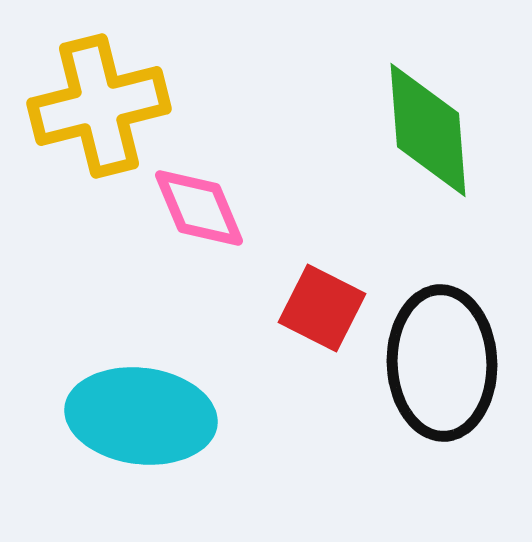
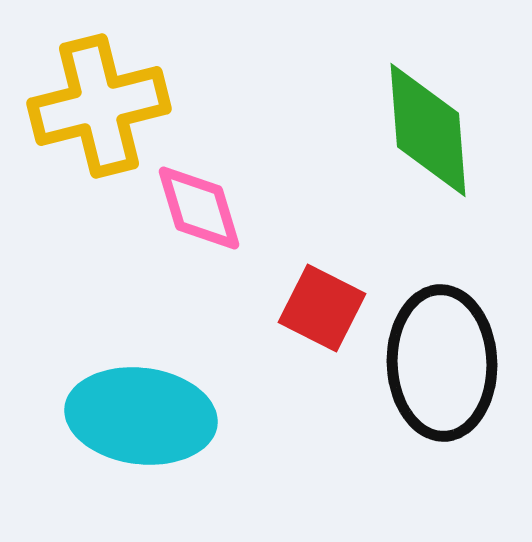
pink diamond: rotated 6 degrees clockwise
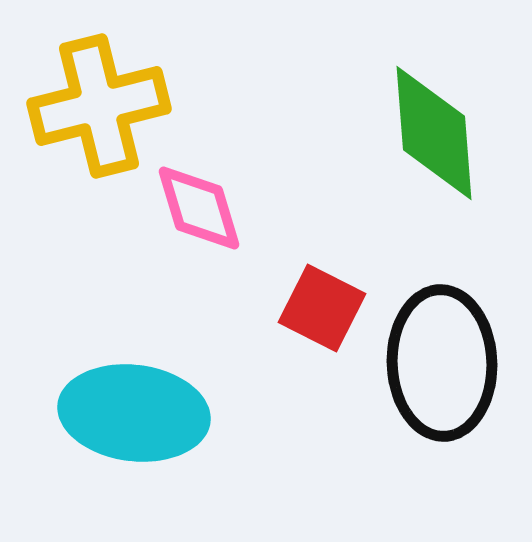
green diamond: moved 6 px right, 3 px down
cyan ellipse: moved 7 px left, 3 px up
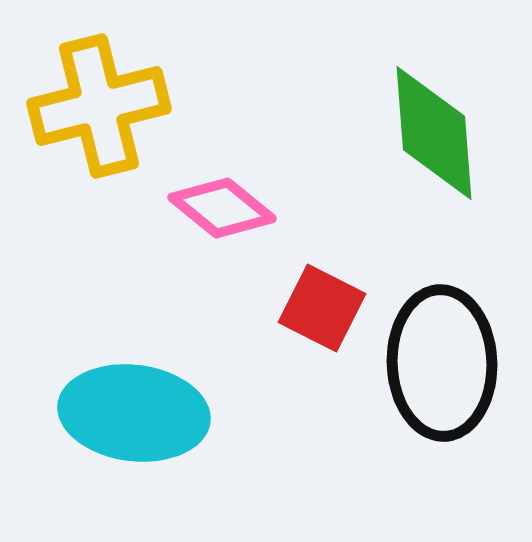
pink diamond: moved 23 px right; rotated 34 degrees counterclockwise
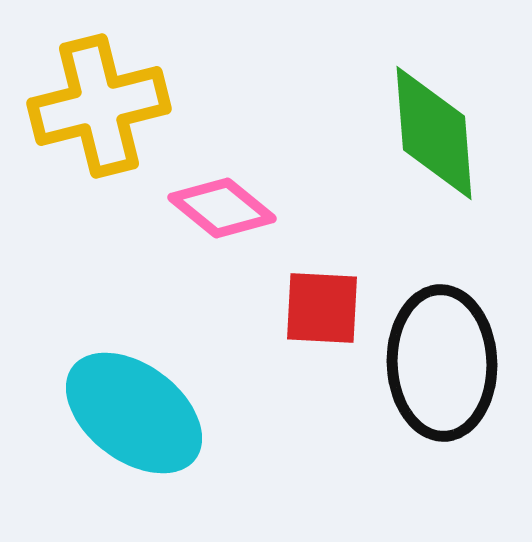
red square: rotated 24 degrees counterclockwise
cyan ellipse: rotated 30 degrees clockwise
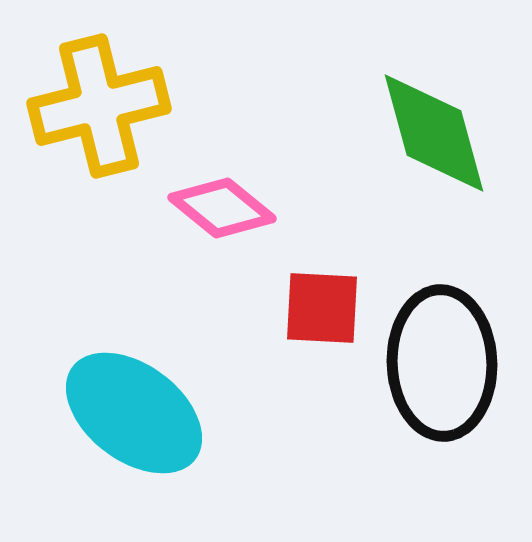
green diamond: rotated 11 degrees counterclockwise
